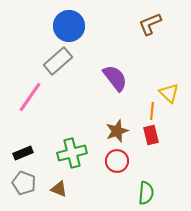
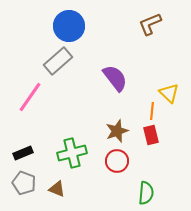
brown triangle: moved 2 px left
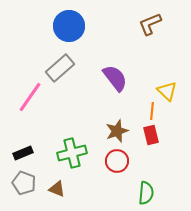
gray rectangle: moved 2 px right, 7 px down
yellow triangle: moved 2 px left, 2 px up
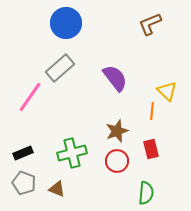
blue circle: moved 3 px left, 3 px up
red rectangle: moved 14 px down
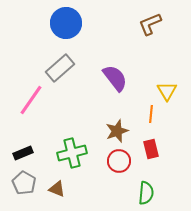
yellow triangle: rotated 15 degrees clockwise
pink line: moved 1 px right, 3 px down
orange line: moved 1 px left, 3 px down
red circle: moved 2 px right
gray pentagon: rotated 10 degrees clockwise
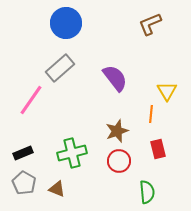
red rectangle: moved 7 px right
green semicircle: moved 1 px right, 1 px up; rotated 10 degrees counterclockwise
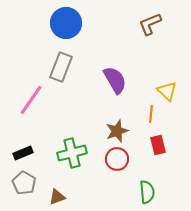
gray rectangle: moved 1 px right, 1 px up; rotated 28 degrees counterclockwise
purple semicircle: moved 2 px down; rotated 8 degrees clockwise
yellow triangle: rotated 15 degrees counterclockwise
red rectangle: moved 4 px up
red circle: moved 2 px left, 2 px up
brown triangle: moved 8 px down; rotated 42 degrees counterclockwise
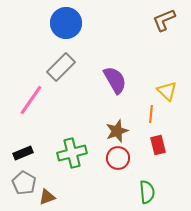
brown L-shape: moved 14 px right, 4 px up
gray rectangle: rotated 24 degrees clockwise
red circle: moved 1 px right, 1 px up
brown triangle: moved 10 px left
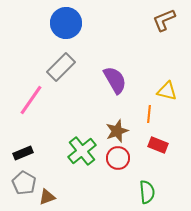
yellow triangle: rotated 30 degrees counterclockwise
orange line: moved 2 px left
red rectangle: rotated 54 degrees counterclockwise
green cross: moved 10 px right, 2 px up; rotated 24 degrees counterclockwise
